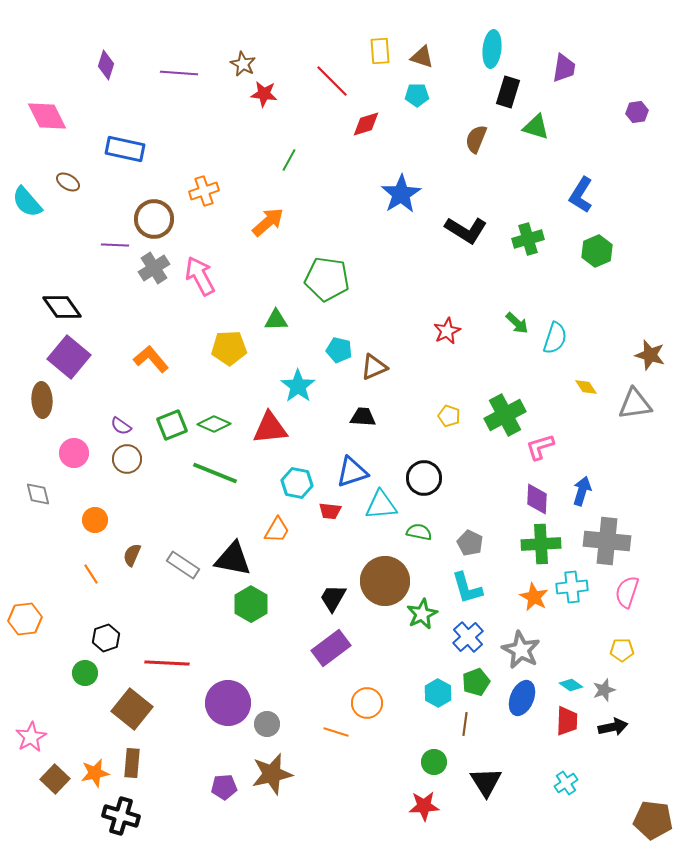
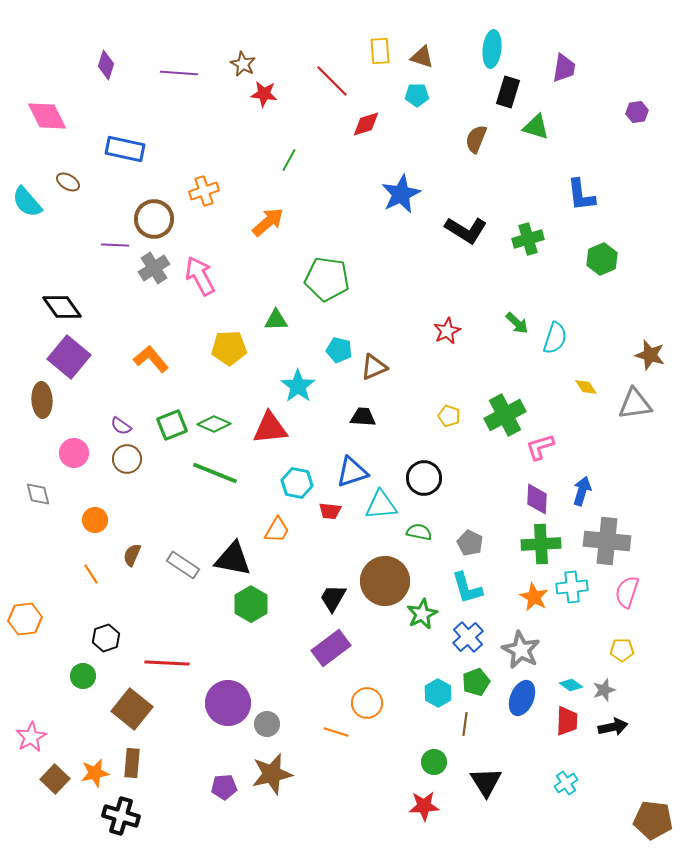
blue star at (401, 194): rotated 6 degrees clockwise
blue L-shape at (581, 195): rotated 39 degrees counterclockwise
green hexagon at (597, 251): moved 5 px right, 8 px down
green circle at (85, 673): moved 2 px left, 3 px down
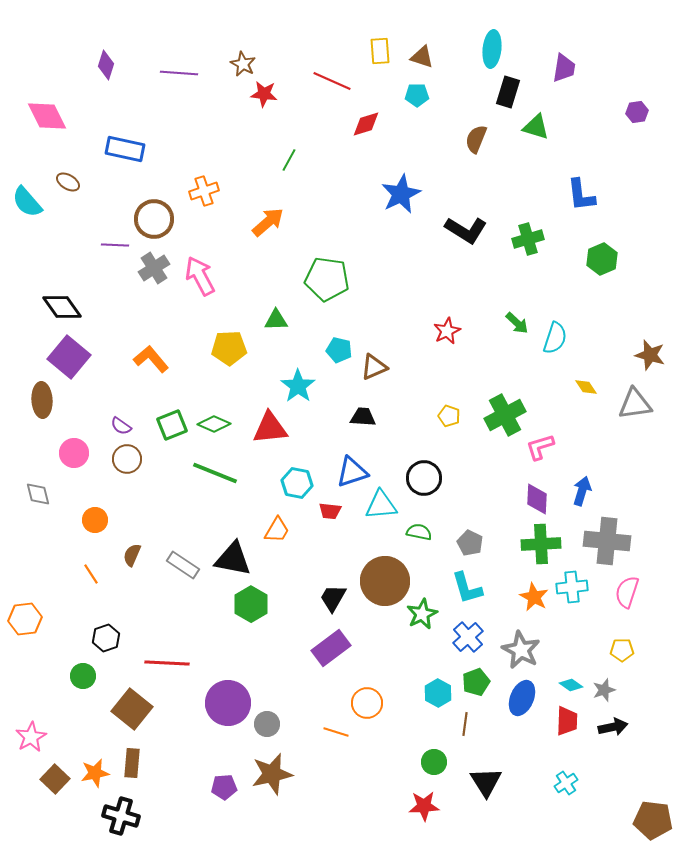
red line at (332, 81): rotated 21 degrees counterclockwise
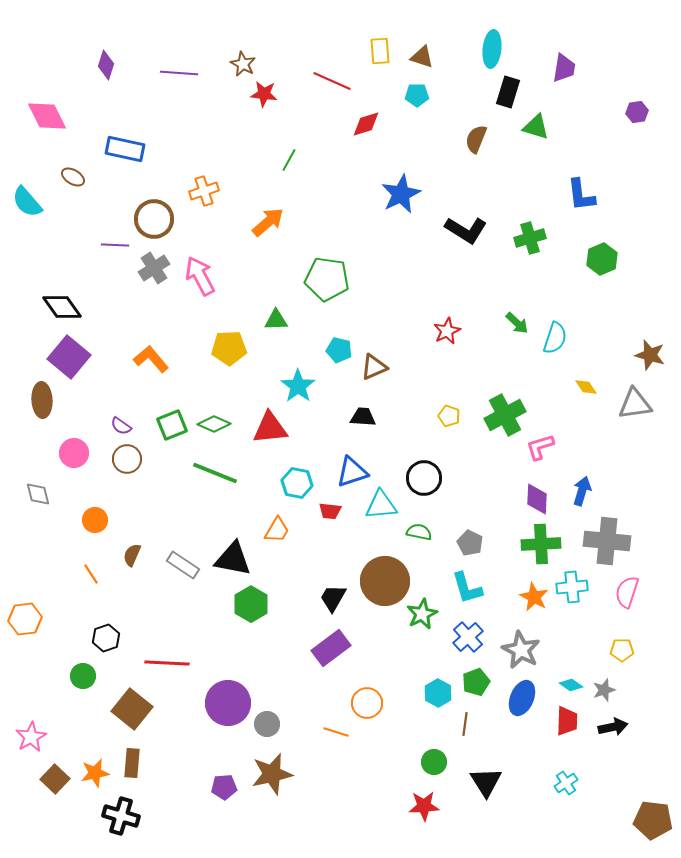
brown ellipse at (68, 182): moved 5 px right, 5 px up
green cross at (528, 239): moved 2 px right, 1 px up
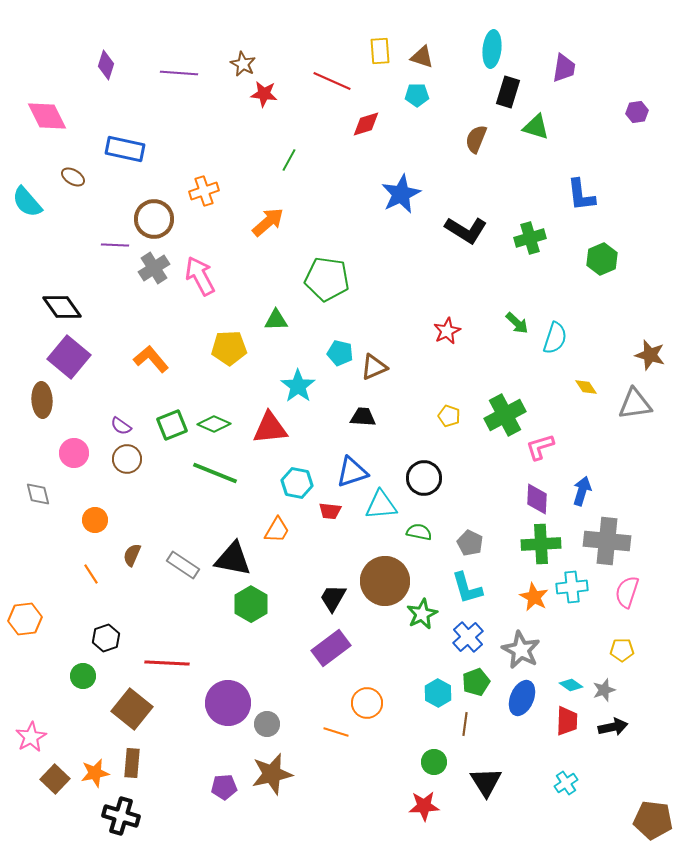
cyan pentagon at (339, 350): moved 1 px right, 3 px down
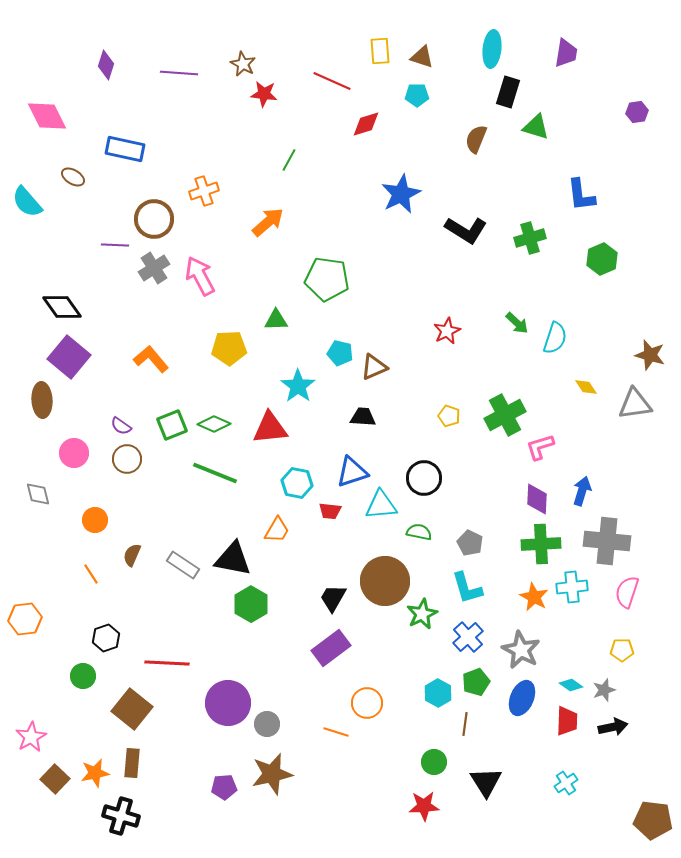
purple trapezoid at (564, 68): moved 2 px right, 15 px up
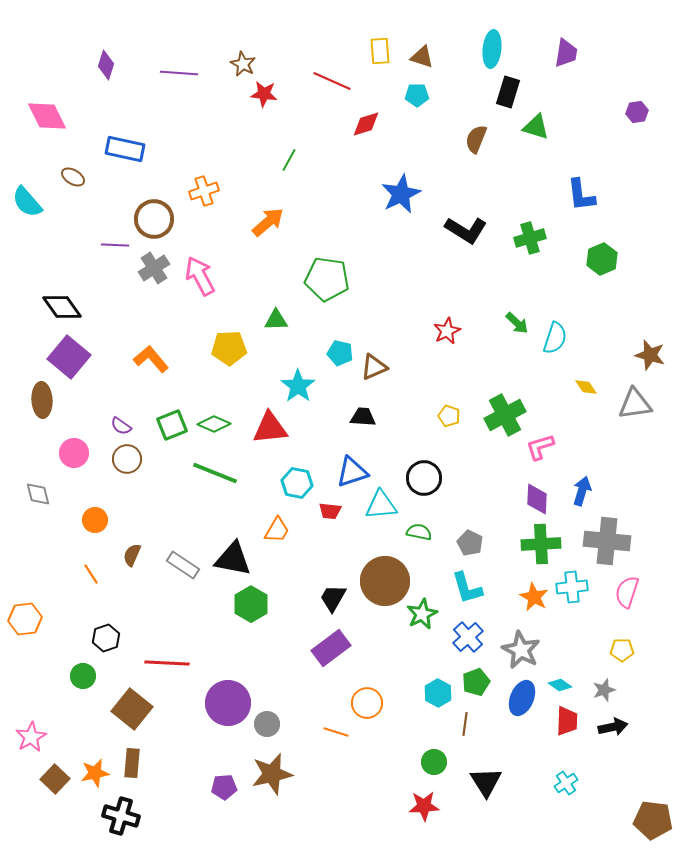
cyan diamond at (571, 685): moved 11 px left
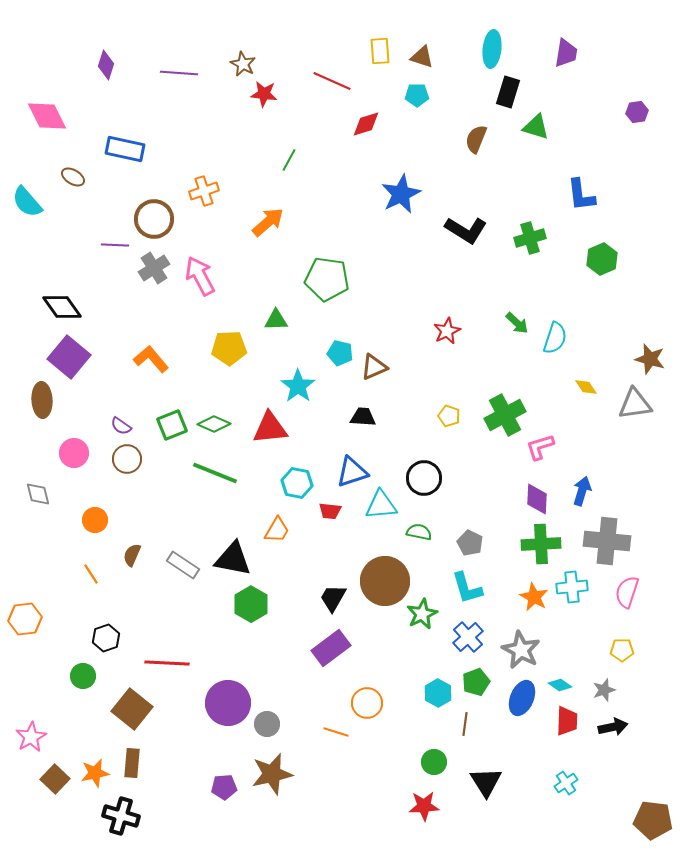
brown star at (650, 355): moved 4 px down
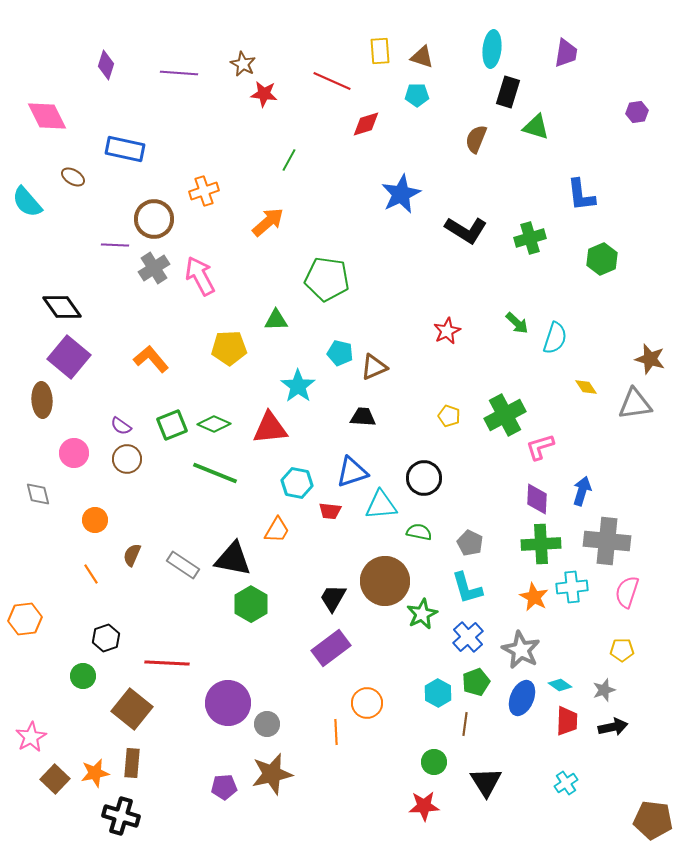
orange line at (336, 732): rotated 70 degrees clockwise
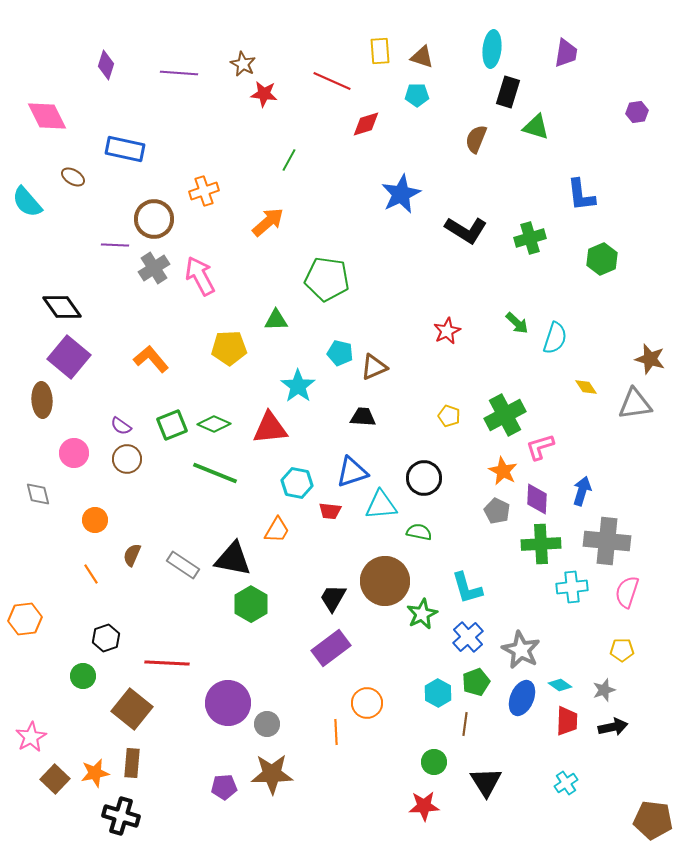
gray pentagon at (470, 543): moved 27 px right, 32 px up
orange star at (534, 597): moved 31 px left, 126 px up
brown star at (272, 774): rotated 12 degrees clockwise
